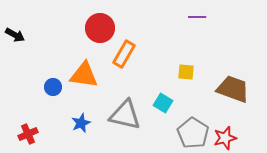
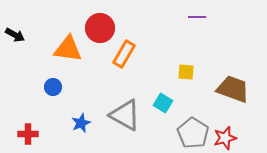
orange triangle: moved 16 px left, 26 px up
gray triangle: rotated 16 degrees clockwise
red cross: rotated 24 degrees clockwise
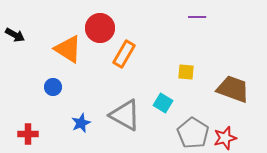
orange triangle: rotated 24 degrees clockwise
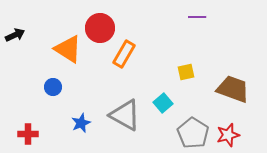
black arrow: rotated 54 degrees counterclockwise
yellow square: rotated 18 degrees counterclockwise
cyan square: rotated 18 degrees clockwise
red star: moved 3 px right, 3 px up
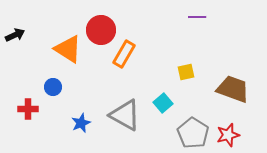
red circle: moved 1 px right, 2 px down
red cross: moved 25 px up
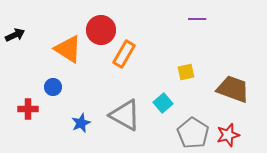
purple line: moved 2 px down
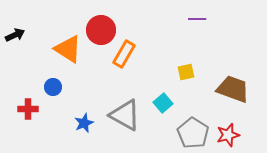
blue star: moved 3 px right
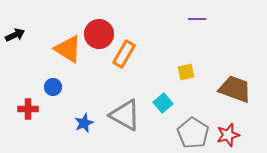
red circle: moved 2 px left, 4 px down
brown trapezoid: moved 2 px right
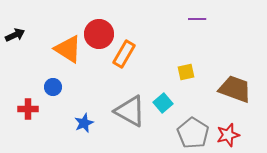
gray triangle: moved 5 px right, 4 px up
